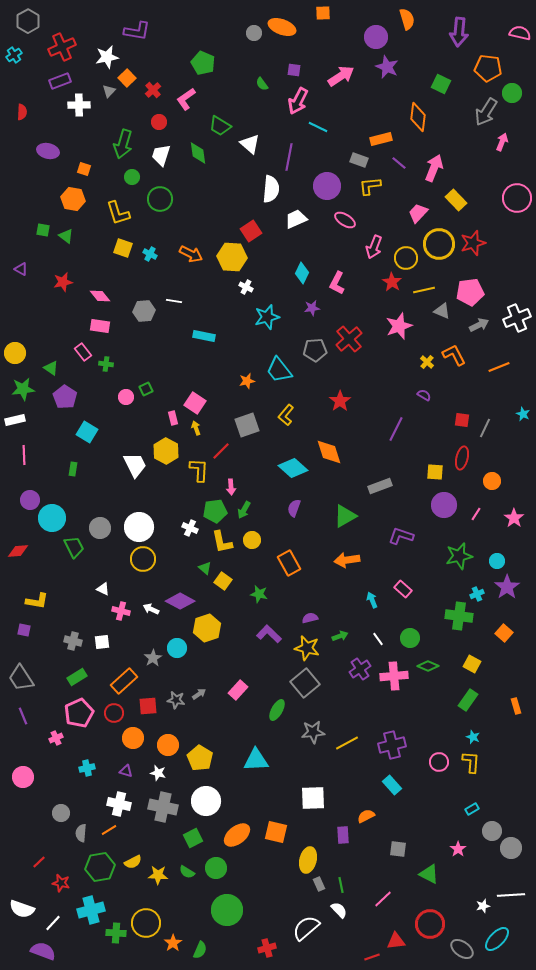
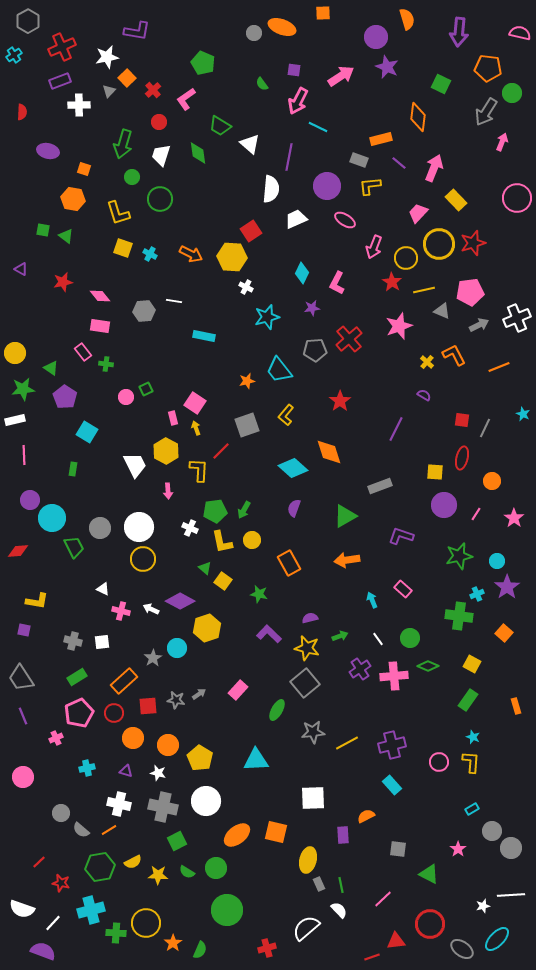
pink arrow at (231, 487): moved 63 px left, 4 px down
gray semicircle at (81, 833): moved 3 px up; rotated 54 degrees counterclockwise
green square at (193, 838): moved 16 px left, 3 px down
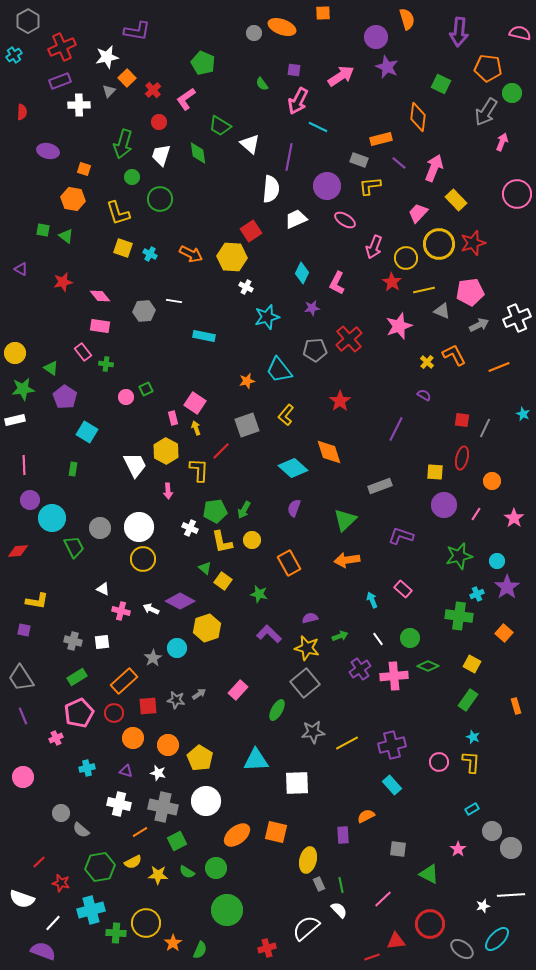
pink circle at (517, 198): moved 4 px up
pink line at (24, 455): moved 10 px down
green triangle at (345, 516): moved 4 px down; rotated 15 degrees counterclockwise
white square at (313, 798): moved 16 px left, 15 px up
orange line at (109, 830): moved 31 px right, 2 px down
white semicircle at (22, 909): moved 10 px up
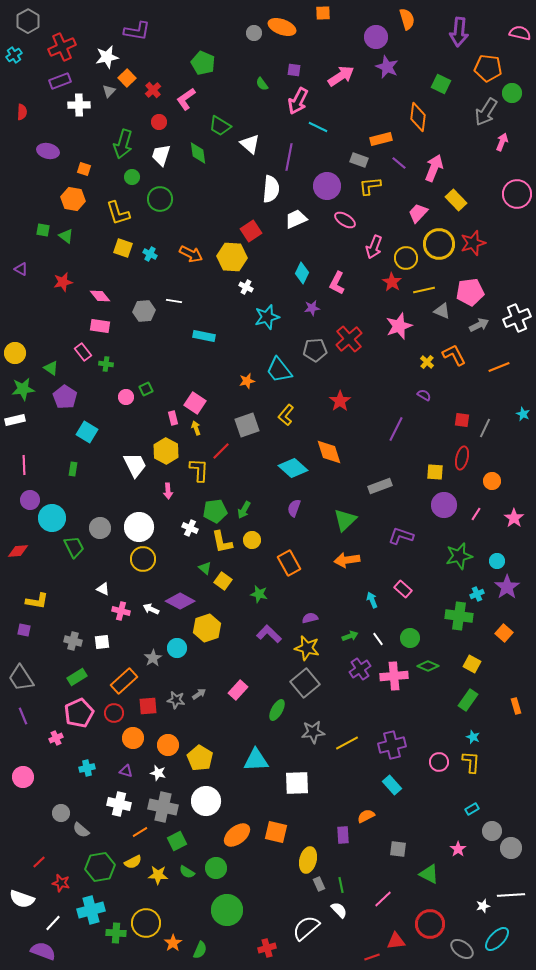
green arrow at (340, 636): moved 10 px right
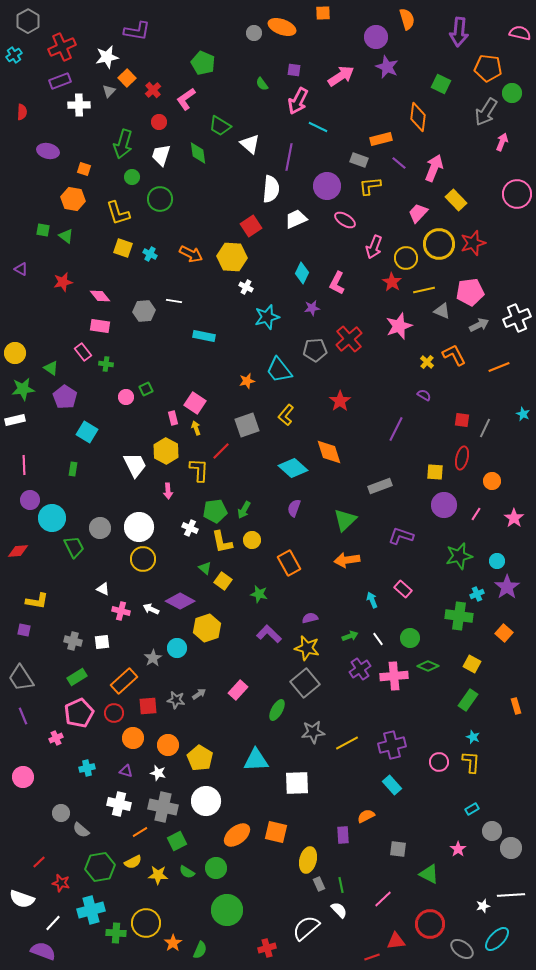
red square at (251, 231): moved 5 px up
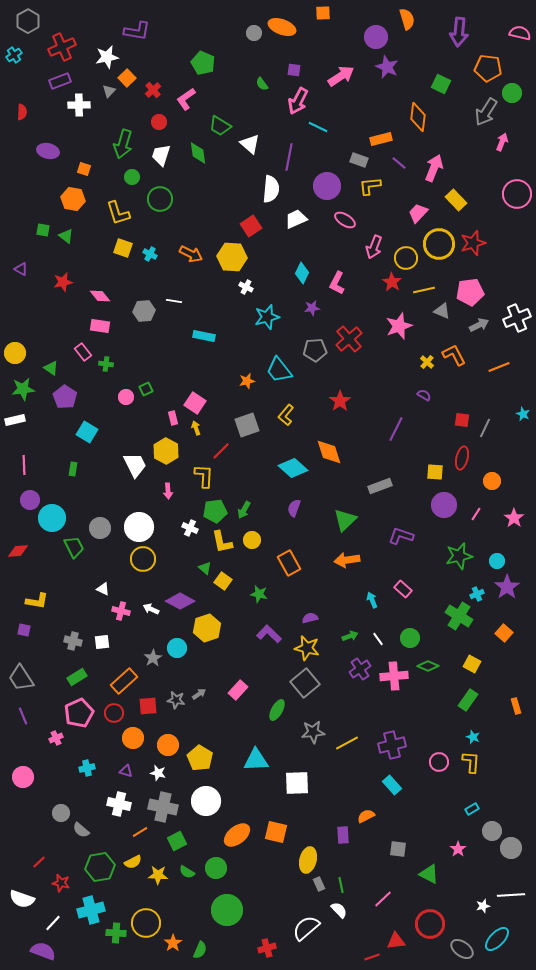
yellow L-shape at (199, 470): moved 5 px right, 6 px down
green cross at (459, 616): rotated 24 degrees clockwise
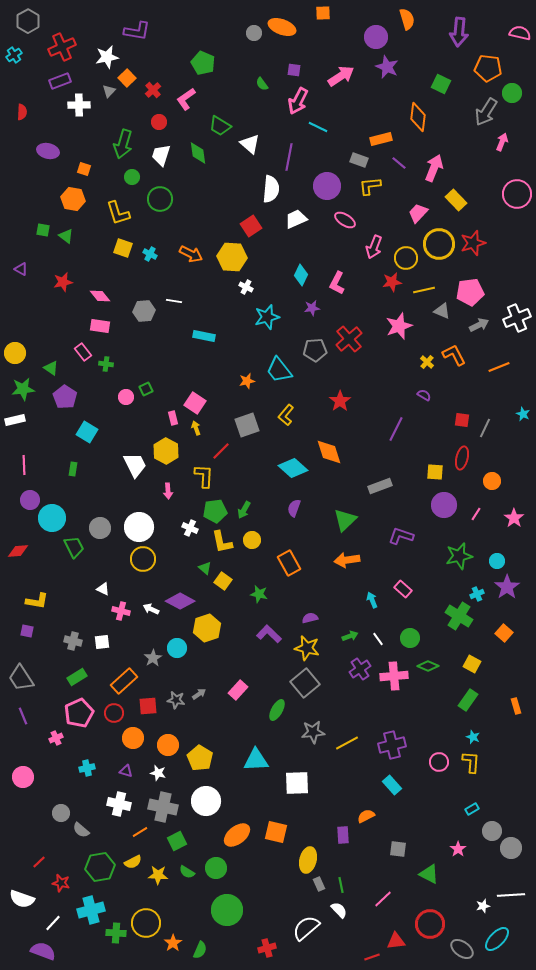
cyan diamond at (302, 273): moved 1 px left, 2 px down
red star at (392, 282): rotated 30 degrees clockwise
purple square at (24, 630): moved 3 px right, 1 px down
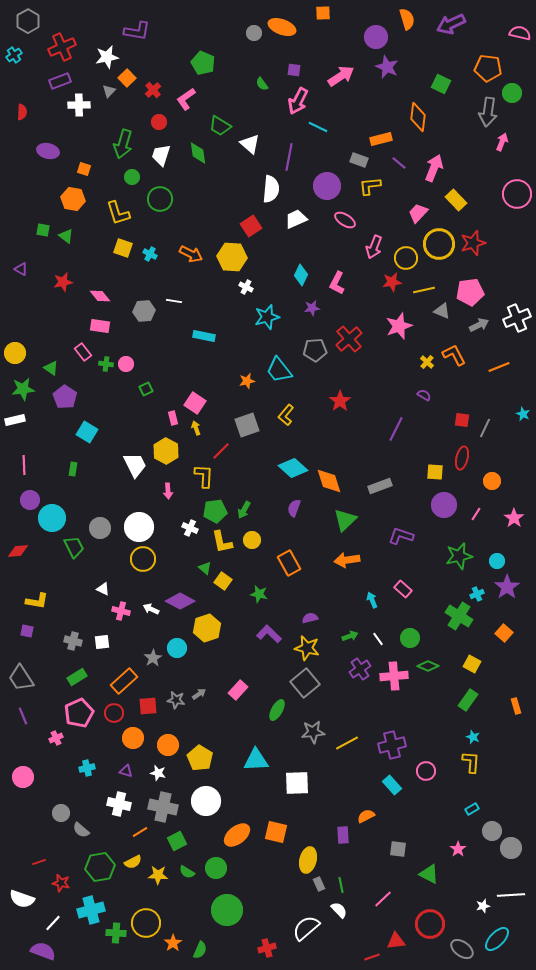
purple arrow at (459, 32): moved 8 px left, 8 px up; rotated 60 degrees clockwise
gray arrow at (486, 112): moved 2 px right; rotated 24 degrees counterclockwise
pink circle at (126, 397): moved 33 px up
orange diamond at (329, 452): moved 29 px down
pink circle at (439, 762): moved 13 px left, 9 px down
red line at (39, 862): rotated 24 degrees clockwise
